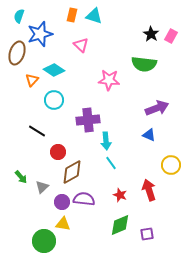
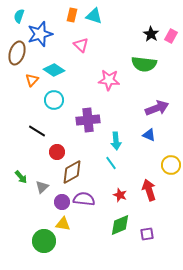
cyan arrow: moved 10 px right
red circle: moved 1 px left
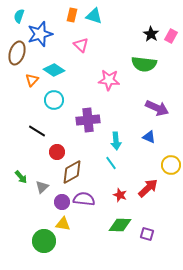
purple arrow: rotated 45 degrees clockwise
blue triangle: moved 2 px down
red arrow: moved 1 px left, 2 px up; rotated 65 degrees clockwise
green diamond: rotated 25 degrees clockwise
purple square: rotated 24 degrees clockwise
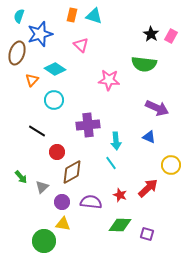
cyan diamond: moved 1 px right, 1 px up
purple cross: moved 5 px down
purple semicircle: moved 7 px right, 3 px down
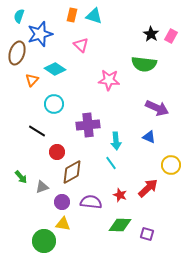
cyan circle: moved 4 px down
gray triangle: rotated 24 degrees clockwise
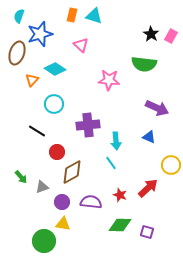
purple square: moved 2 px up
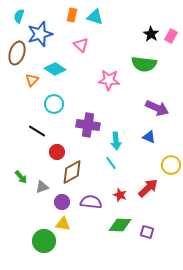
cyan triangle: moved 1 px right, 1 px down
purple cross: rotated 15 degrees clockwise
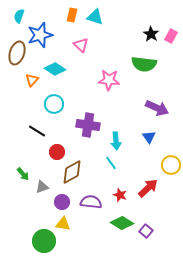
blue star: moved 1 px down
blue triangle: rotated 32 degrees clockwise
green arrow: moved 2 px right, 3 px up
green diamond: moved 2 px right, 2 px up; rotated 30 degrees clockwise
purple square: moved 1 px left, 1 px up; rotated 24 degrees clockwise
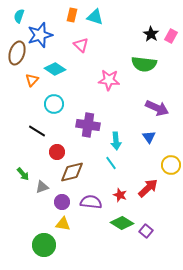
brown diamond: rotated 15 degrees clockwise
green circle: moved 4 px down
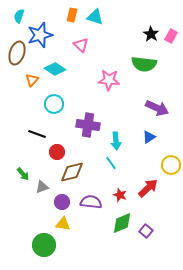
black line: moved 3 px down; rotated 12 degrees counterclockwise
blue triangle: rotated 32 degrees clockwise
green diamond: rotated 55 degrees counterclockwise
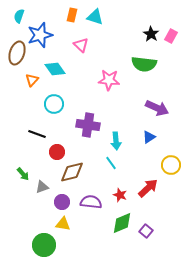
cyan diamond: rotated 20 degrees clockwise
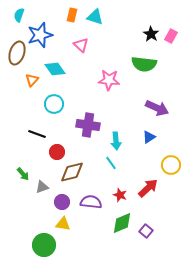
cyan semicircle: moved 1 px up
